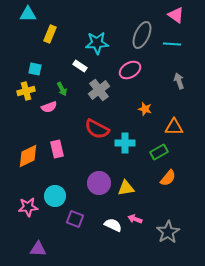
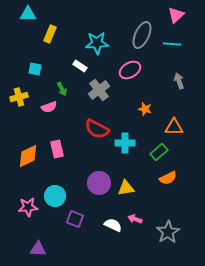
pink triangle: rotated 42 degrees clockwise
yellow cross: moved 7 px left, 6 px down
green rectangle: rotated 12 degrees counterclockwise
orange semicircle: rotated 24 degrees clockwise
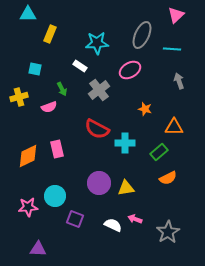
cyan line: moved 5 px down
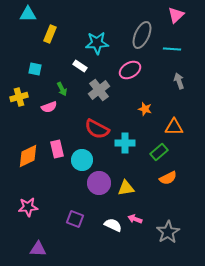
cyan circle: moved 27 px right, 36 px up
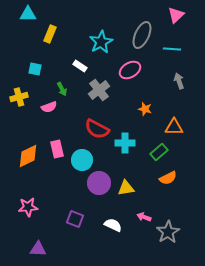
cyan star: moved 4 px right, 1 px up; rotated 25 degrees counterclockwise
pink arrow: moved 9 px right, 2 px up
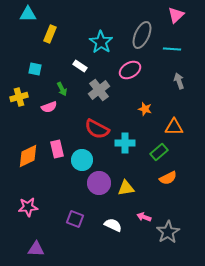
cyan star: rotated 10 degrees counterclockwise
purple triangle: moved 2 px left
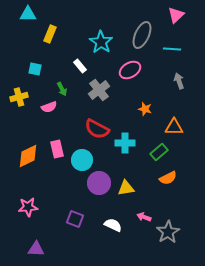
white rectangle: rotated 16 degrees clockwise
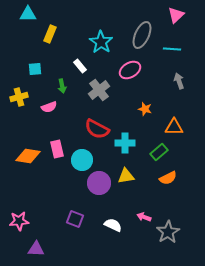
cyan square: rotated 16 degrees counterclockwise
green arrow: moved 3 px up; rotated 16 degrees clockwise
orange diamond: rotated 35 degrees clockwise
yellow triangle: moved 12 px up
pink star: moved 9 px left, 14 px down
